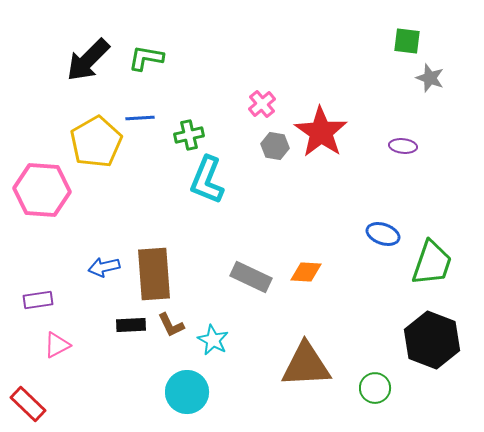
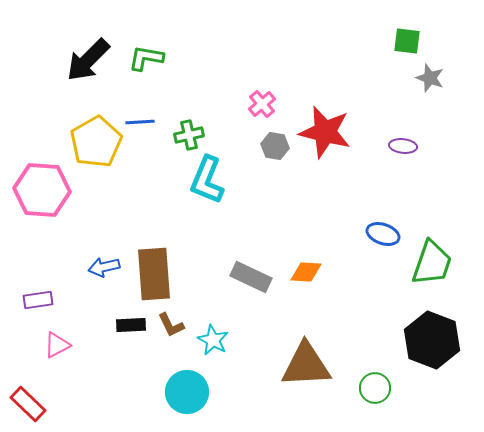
blue line: moved 4 px down
red star: moved 4 px right; rotated 20 degrees counterclockwise
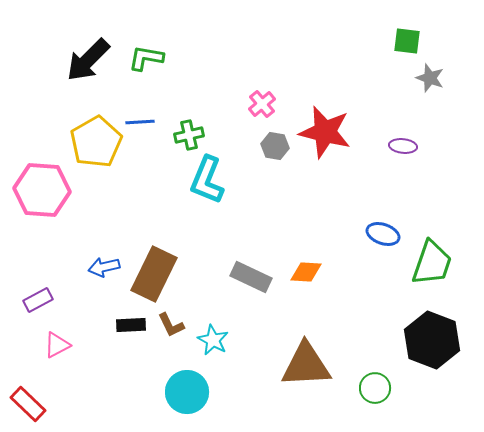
brown rectangle: rotated 30 degrees clockwise
purple rectangle: rotated 20 degrees counterclockwise
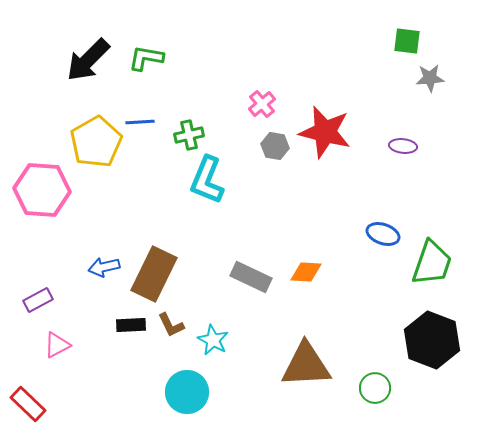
gray star: rotated 24 degrees counterclockwise
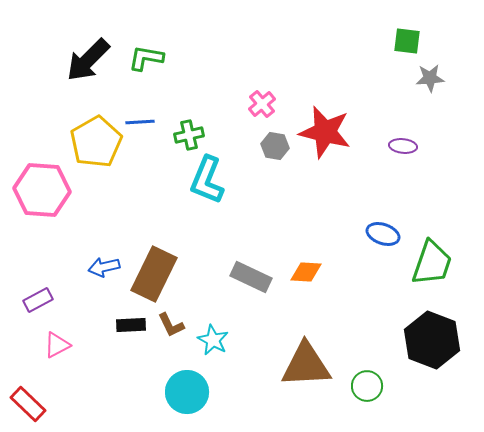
green circle: moved 8 px left, 2 px up
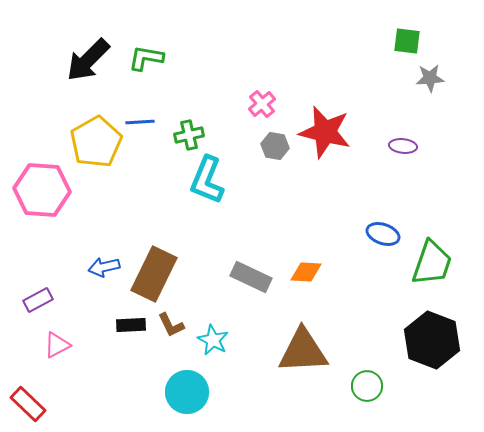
brown triangle: moved 3 px left, 14 px up
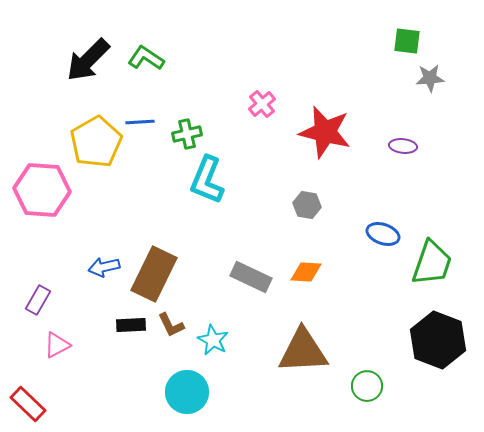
green L-shape: rotated 24 degrees clockwise
green cross: moved 2 px left, 1 px up
gray hexagon: moved 32 px right, 59 px down
purple rectangle: rotated 32 degrees counterclockwise
black hexagon: moved 6 px right
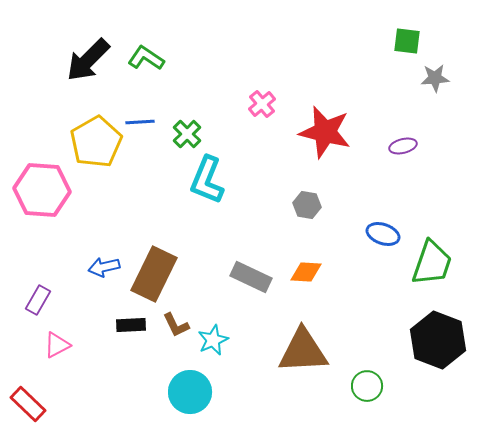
gray star: moved 5 px right
green cross: rotated 32 degrees counterclockwise
purple ellipse: rotated 20 degrees counterclockwise
brown L-shape: moved 5 px right
cyan star: rotated 20 degrees clockwise
cyan circle: moved 3 px right
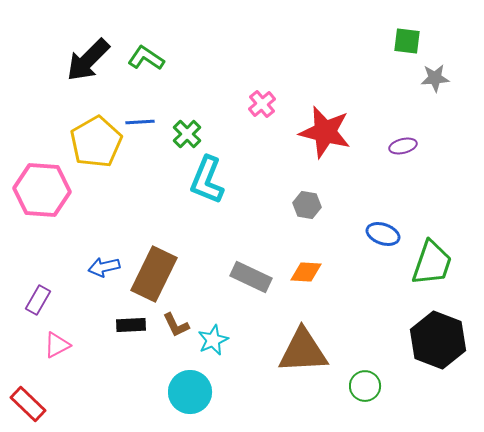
green circle: moved 2 px left
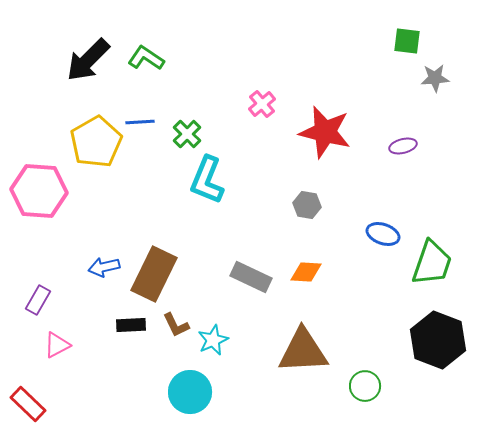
pink hexagon: moved 3 px left, 1 px down
